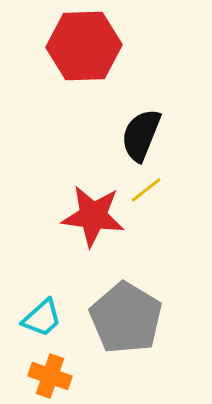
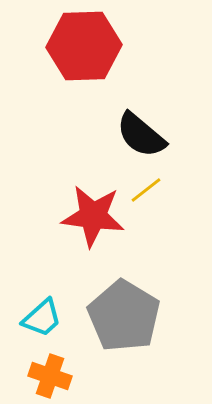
black semicircle: rotated 72 degrees counterclockwise
gray pentagon: moved 2 px left, 2 px up
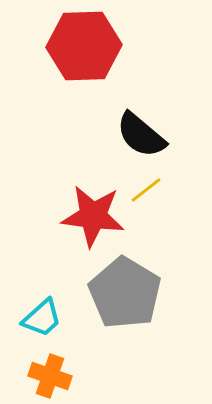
gray pentagon: moved 1 px right, 23 px up
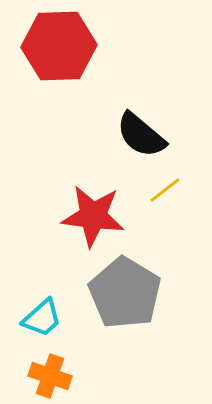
red hexagon: moved 25 px left
yellow line: moved 19 px right
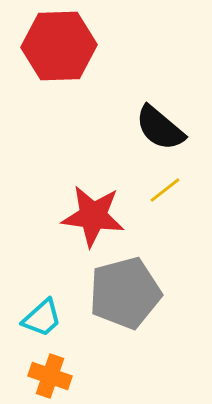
black semicircle: moved 19 px right, 7 px up
gray pentagon: rotated 26 degrees clockwise
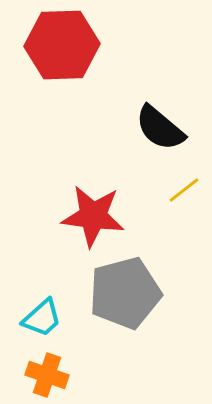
red hexagon: moved 3 px right, 1 px up
yellow line: moved 19 px right
orange cross: moved 3 px left, 1 px up
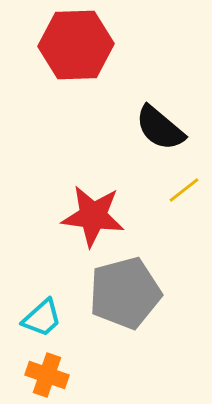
red hexagon: moved 14 px right
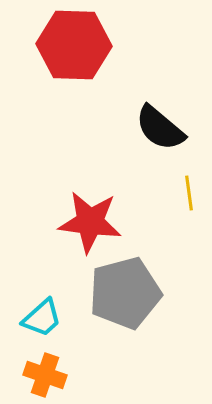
red hexagon: moved 2 px left; rotated 4 degrees clockwise
yellow line: moved 5 px right, 3 px down; rotated 60 degrees counterclockwise
red star: moved 3 px left, 6 px down
orange cross: moved 2 px left
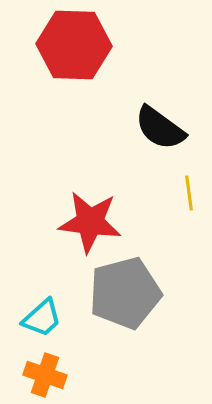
black semicircle: rotated 4 degrees counterclockwise
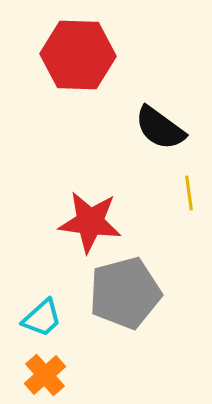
red hexagon: moved 4 px right, 10 px down
orange cross: rotated 30 degrees clockwise
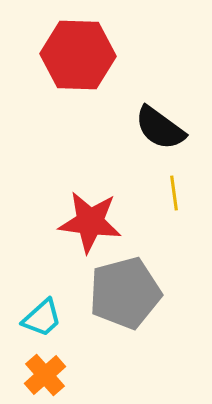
yellow line: moved 15 px left
